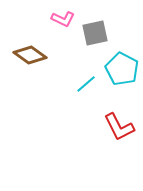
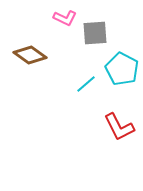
pink L-shape: moved 2 px right, 1 px up
gray square: rotated 8 degrees clockwise
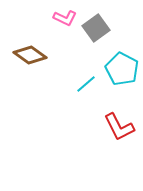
gray square: moved 1 px right, 5 px up; rotated 32 degrees counterclockwise
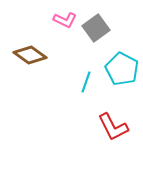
pink L-shape: moved 2 px down
cyan line: moved 2 px up; rotated 30 degrees counterclockwise
red L-shape: moved 6 px left
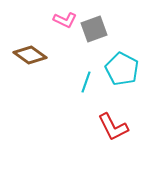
gray square: moved 2 px left, 1 px down; rotated 16 degrees clockwise
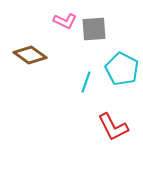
pink L-shape: moved 1 px down
gray square: rotated 16 degrees clockwise
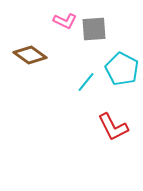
cyan line: rotated 20 degrees clockwise
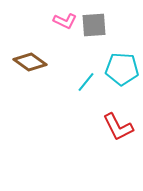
gray square: moved 4 px up
brown diamond: moved 7 px down
cyan pentagon: rotated 24 degrees counterclockwise
red L-shape: moved 5 px right
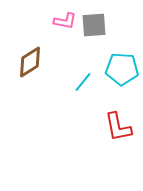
pink L-shape: rotated 15 degrees counterclockwise
brown diamond: rotated 68 degrees counterclockwise
cyan line: moved 3 px left
red L-shape: rotated 16 degrees clockwise
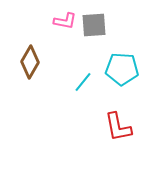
brown diamond: rotated 28 degrees counterclockwise
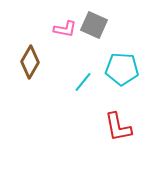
pink L-shape: moved 8 px down
gray square: rotated 28 degrees clockwise
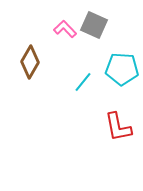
pink L-shape: rotated 145 degrees counterclockwise
